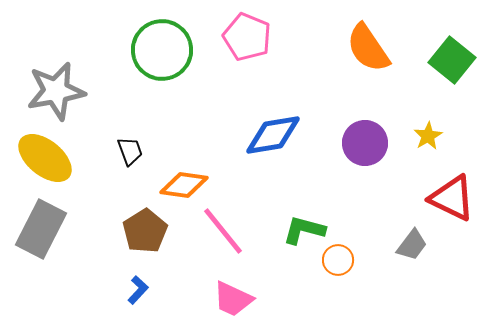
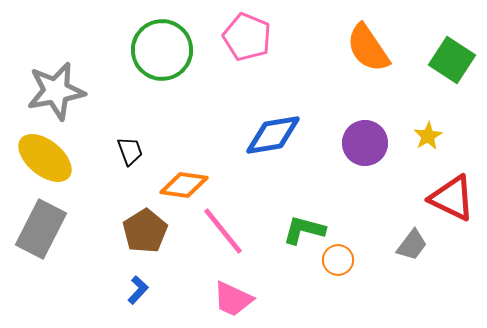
green square: rotated 6 degrees counterclockwise
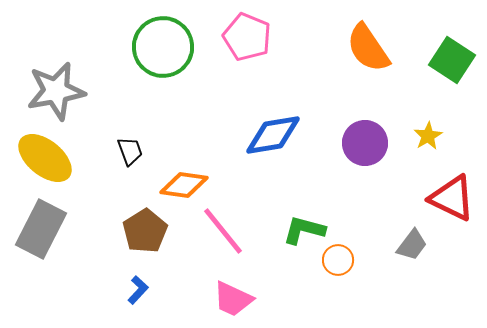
green circle: moved 1 px right, 3 px up
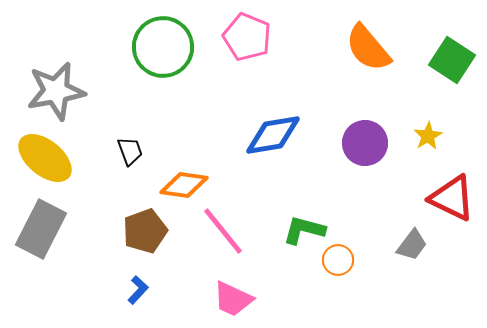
orange semicircle: rotated 6 degrees counterclockwise
brown pentagon: rotated 12 degrees clockwise
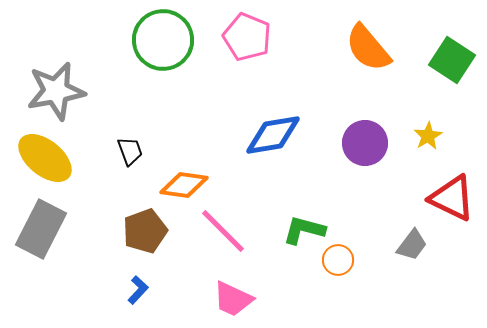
green circle: moved 7 px up
pink line: rotated 6 degrees counterclockwise
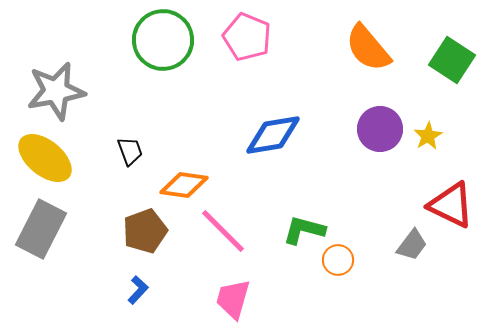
purple circle: moved 15 px right, 14 px up
red triangle: moved 1 px left, 7 px down
pink trapezoid: rotated 81 degrees clockwise
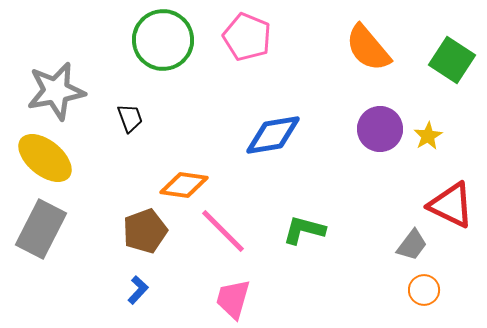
black trapezoid: moved 33 px up
orange circle: moved 86 px right, 30 px down
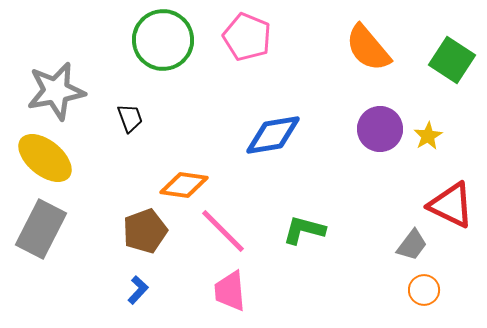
pink trapezoid: moved 3 px left, 8 px up; rotated 21 degrees counterclockwise
